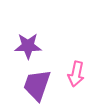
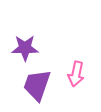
purple star: moved 3 px left, 2 px down
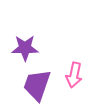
pink arrow: moved 2 px left, 1 px down
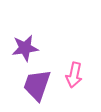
purple star: rotated 8 degrees counterclockwise
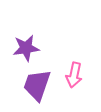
purple star: moved 1 px right
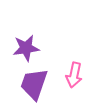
purple trapezoid: moved 3 px left, 1 px up
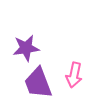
purple trapezoid: moved 4 px right, 1 px up; rotated 40 degrees counterclockwise
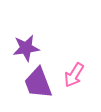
pink arrow: rotated 20 degrees clockwise
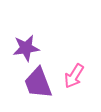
pink arrow: moved 1 px down
